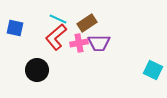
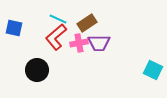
blue square: moved 1 px left
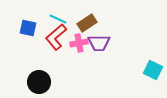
blue square: moved 14 px right
black circle: moved 2 px right, 12 px down
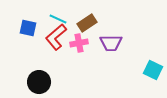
purple trapezoid: moved 12 px right
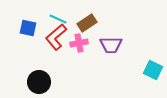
purple trapezoid: moved 2 px down
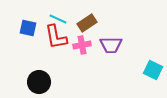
red L-shape: rotated 60 degrees counterclockwise
pink cross: moved 3 px right, 2 px down
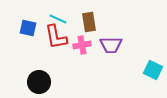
brown rectangle: moved 2 px right, 1 px up; rotated 66 degrees counterclockwise
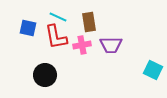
cyan line: moved 2 px up
black circle: moved 6 px right, 7 px up
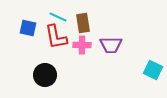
brown rectangle: moved 6 px left, 1 px down
pink cross: rotated 12 degrees clockwise
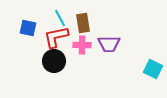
cyan line: moved 2 px right, 1 px down; rotated 36 degrees clockwise
red L-shape: rotated 88 degrees clockwise
purple trapezoid: moved 2 px left, 1 px up
cyan square: moved 1 px up
black circle: moved 9 px right, 14 px up
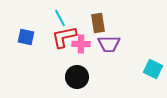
brown rectangle: moved 15 px right
blue square: moved 2 px left, 9 px down
red L-shape: moved 8 px right
pink cross: moved 1 px left, 1 px up
black circle: moved 23 px right, 16 px down
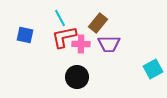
brown rectangle: rotated 48 degrees clockwise
blue square: moved 1 px left, 2 px up
cyan square: rotated 36 degrees clockwise
